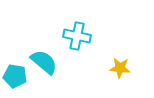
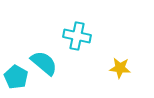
cyan semicircle: moved 1 px down
cyan pentagon: moved 1 px right, 1 px down; rotated 20 degrees clockwise
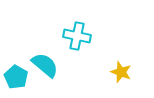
cyan semicircle: moved 1 px right, 2 px down
yellow star: moved 1 px right, 4 px down; rotated 15 degrees clockwise
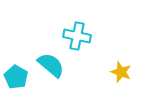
cyan semicircle: moved 6 px right
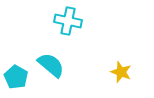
cyan cross: moved 9 px left, 15 px up
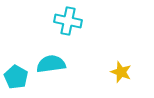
cyan semicircle: moved 1 px up; rotated 48 degrees counterclockwise
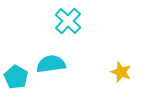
cyan cross: rotated 32 degrees clockwise
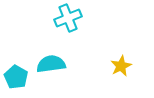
cyan cross: moved 3 px up; rotated 24 degrees clockwise
yellow star: moved 6 px up; rotated 25 degrees clockwise
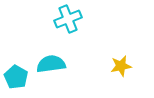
cyan cross: moved 1 px down
yellow star: rotated 15 degrees clockwise
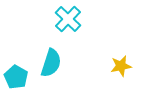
cyan cross: rotated 24 degrees counterclockwise
cyan semicircle: moved 1 px up; rotated 116 degrees clockwise
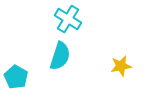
cyan cross: rotated 12 degrees counterclockwise
cyan semicircle: moved 9 px right, 7 px up
